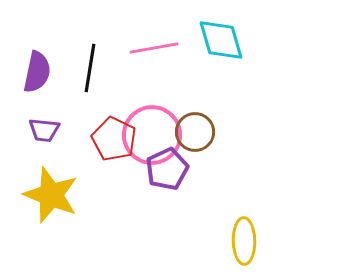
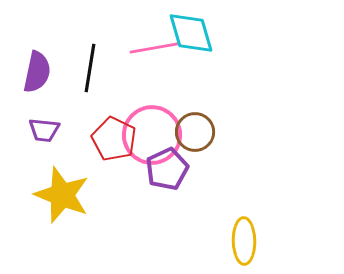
cyan diamond: moved 30 px left, 7 px up
yellow star: moved 11 px right
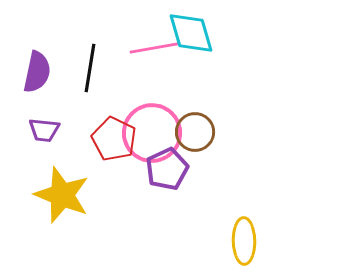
pink circle: moved 2 px up
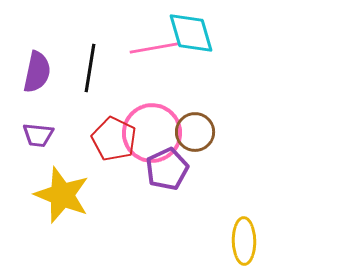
purple trapezoid: moved 6 px left, 5 px down
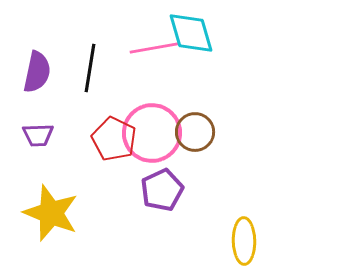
purple trapezoid: rotated 8 degrees counterclockwise
purple pentagon: moved 5 px left, 21 px down
yellow star: moved 11 px left, 18 px down
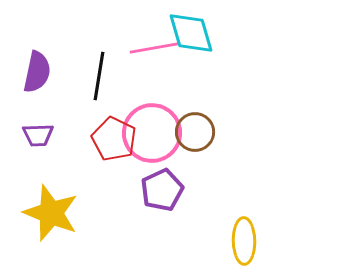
black line: moved 9 px right, 8 px down
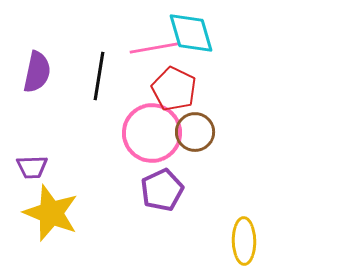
purple trapezoid: moved 6 px left, 32 px down
red pentagon: moved 60 px right, 50 px up
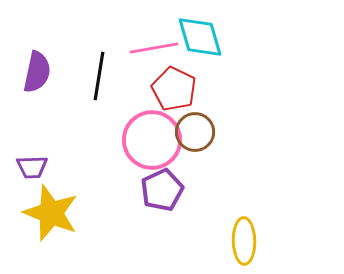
cyan diamond: moved 9 px right, 4 px down
pink circle: moved 7 px down
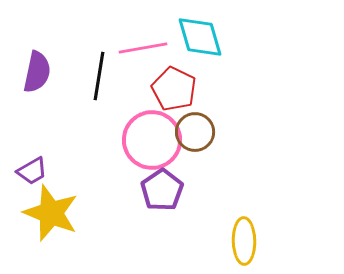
pink line: moved 11 px left
purple trapezoid: moved 4 px down; rotated 28 degrees counterclockwise
purple pentagon: rotated 9 degrees counterclockwise
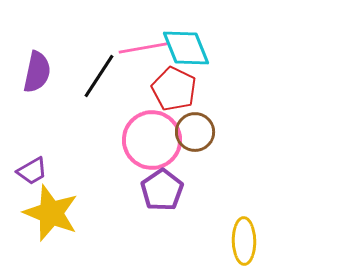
cyan diamond: moved 14 px left, 11 px down; rotated 6 degrees counterclockwise
black line: rotated 24 degrees clockwise
